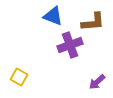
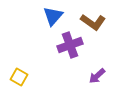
blue triangle: rotated 50 degrees clockwise
brown L-shape: rotated 40 degrees clockwise
purple arrow: moved 6 px up
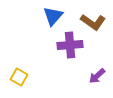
purple cross: rotated 15 degrees clockwise
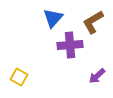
blue triangle: moved 2 px down
brown L-shape: rotated 115 degrees clockwise
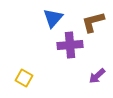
brown L-shape: rotated 15 degrees clockwise
yellow square: moved 5 px right, 1 px down
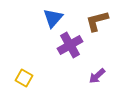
brown L-shape: moved 4 px right, 1 px up
purple cross: rotated 25 degrees counterclockwise
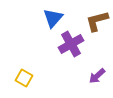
purple cross: moved 1 px right, 1 px up
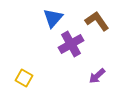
brown L-shape: rotated 70 degrees clockwise
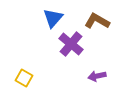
brown L-shape: rotated 25 degrees counterclockwise
purple cross: rotated 20 degrees counterclockwise
purple arrow: rotated 30 degrees clockwise
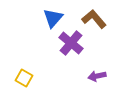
brown L-shape: moved 3 px left, 2 px up; rotated 20 degrees clockwise
purple cross: moved 1 px up
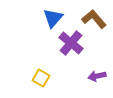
yellow square: moved 17 px right
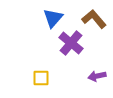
yellow square: rotated 30 degrees counterclockwise
